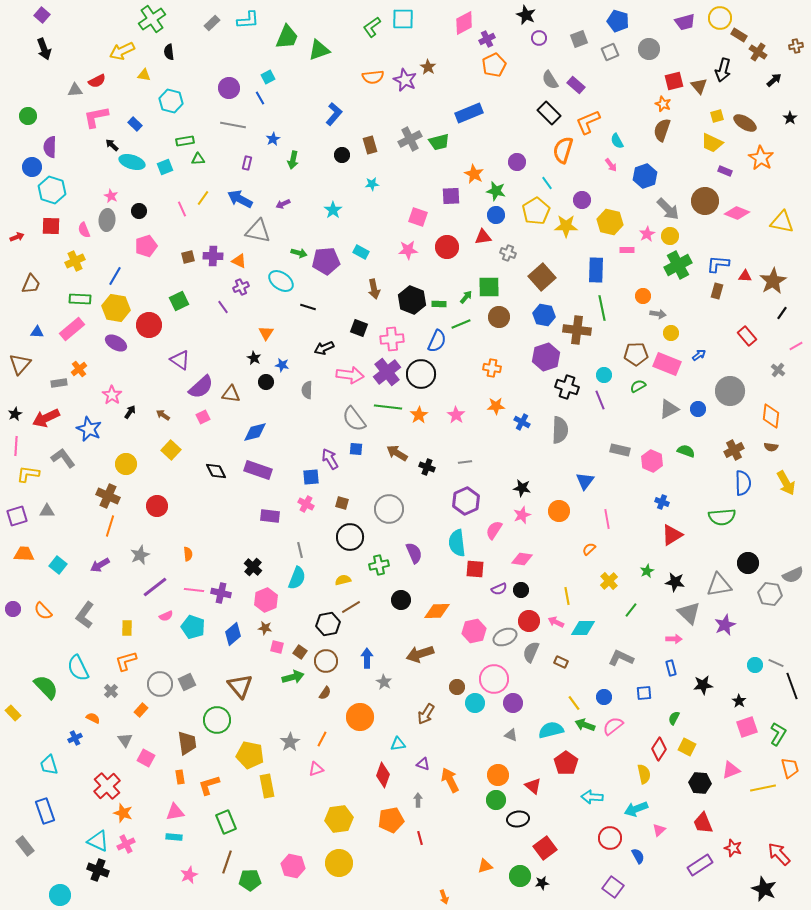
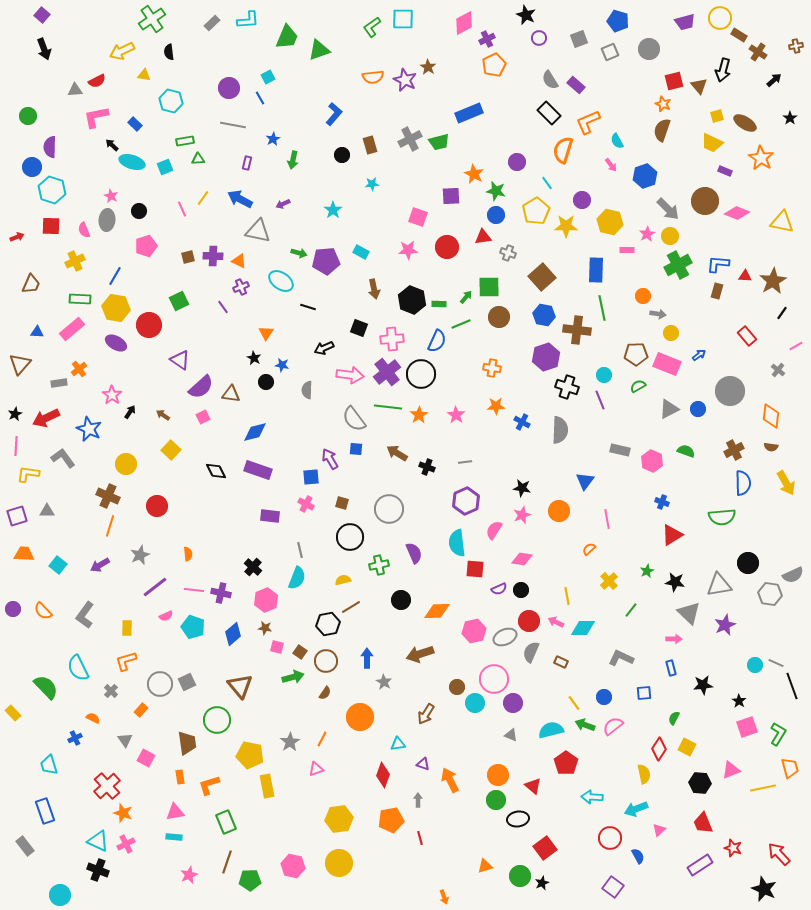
black star at (542, 883): rotated 16 degrees counterclockwise
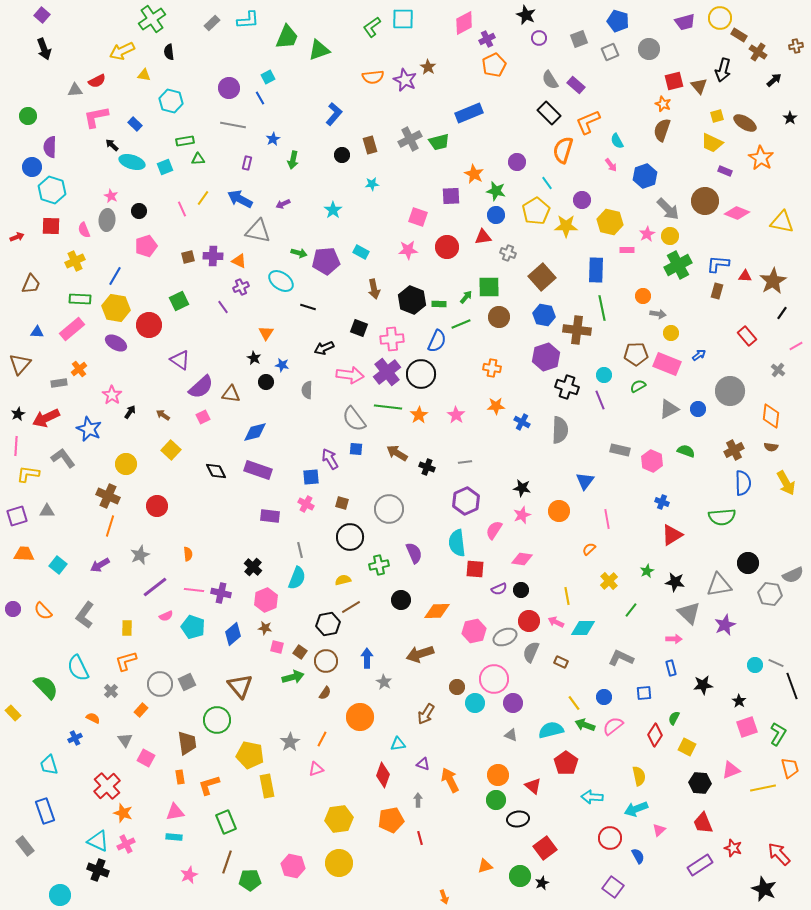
black star at (15, 414): moved 3 px right
red diamond at (659, 749): moved 4 px left, 14 px up
yellow semicircle at (644, 774): moved 5 px left, 2 px down
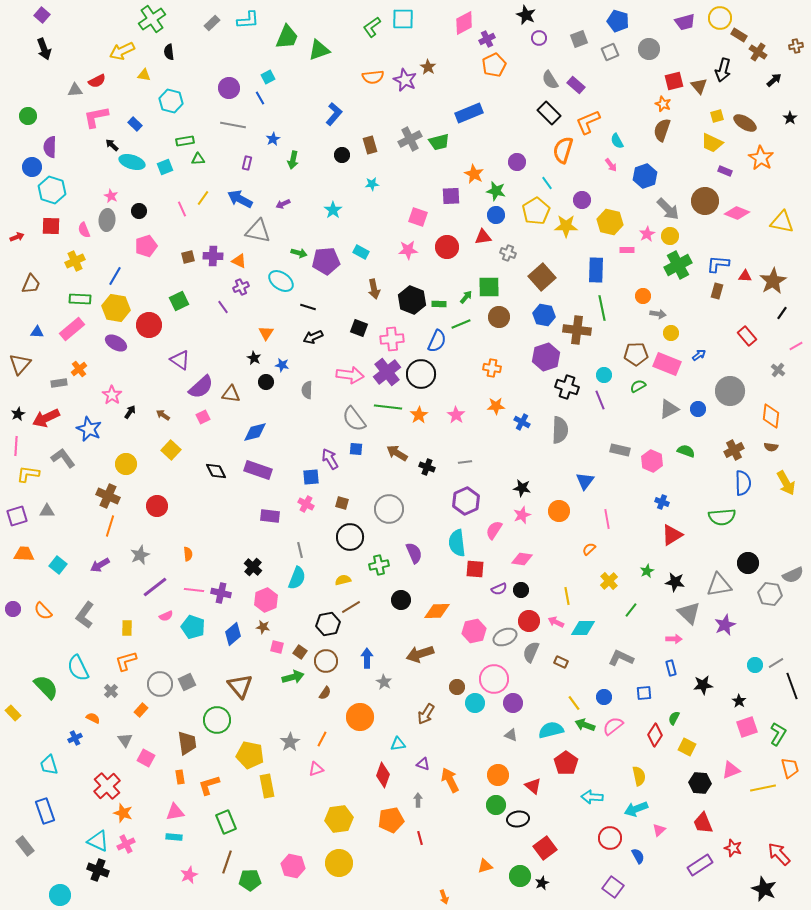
black arrow at (324, 348): moved 11 px left, 11 px up
brown star at (265, 628): moved 2 px left, 1 px up
gray line at (776, 663): rotated 56 degrees counterclockwise
green circle at (496, 800): moved 5 px down
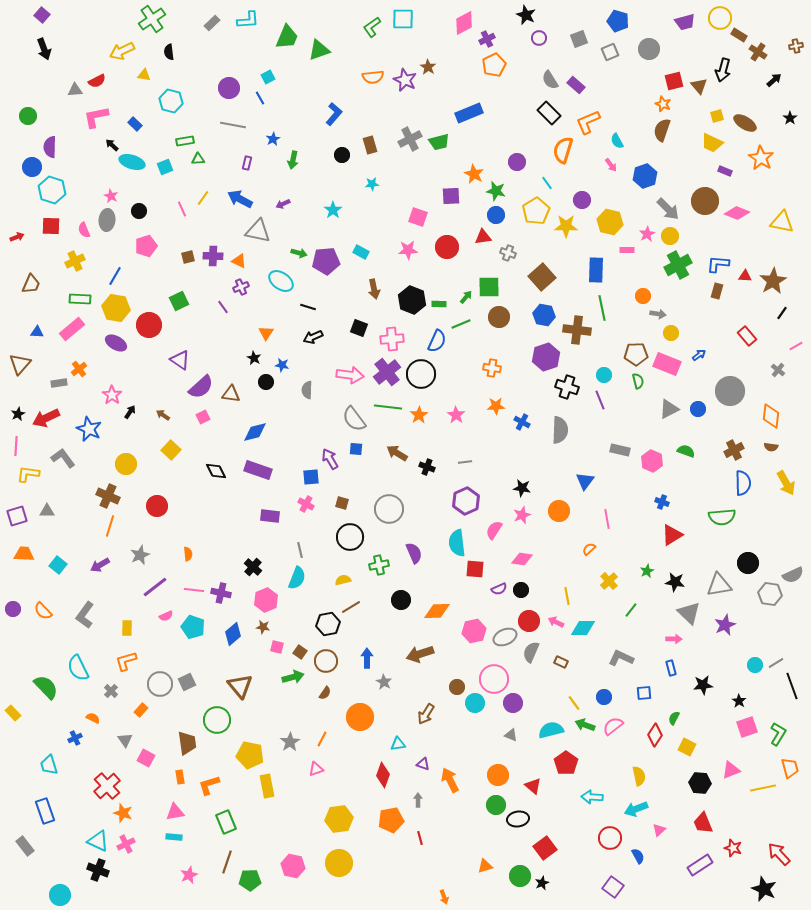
green semicircle at (638, 386): moved 5 px up; rotated 105 degrees clockwise
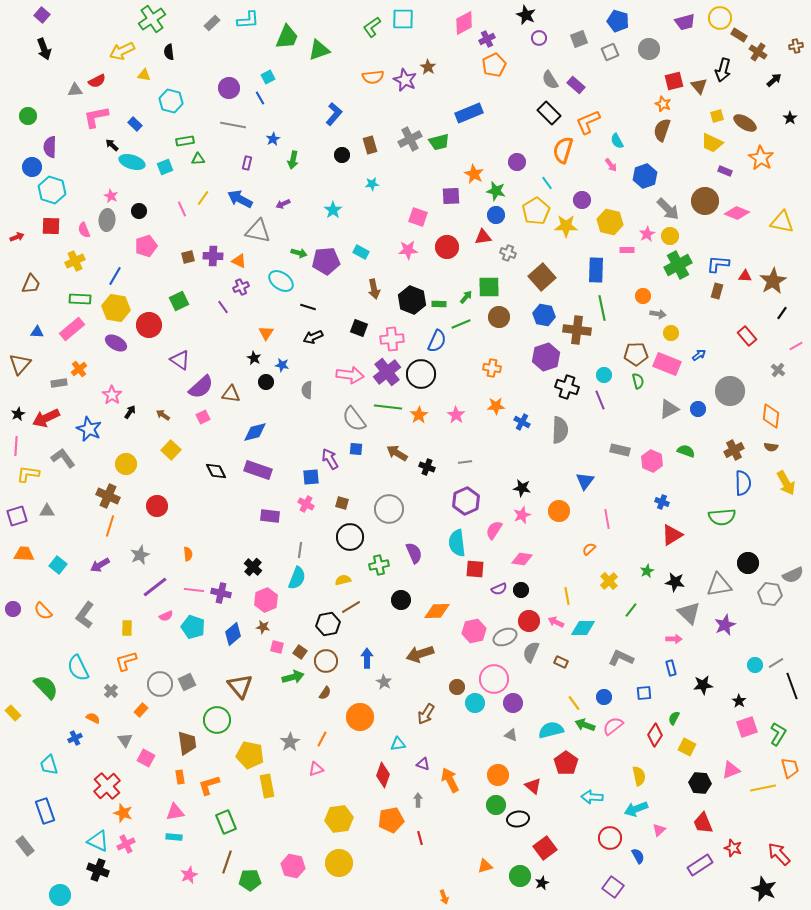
gray line at (300, 550): rotated 21 degrees clockwise
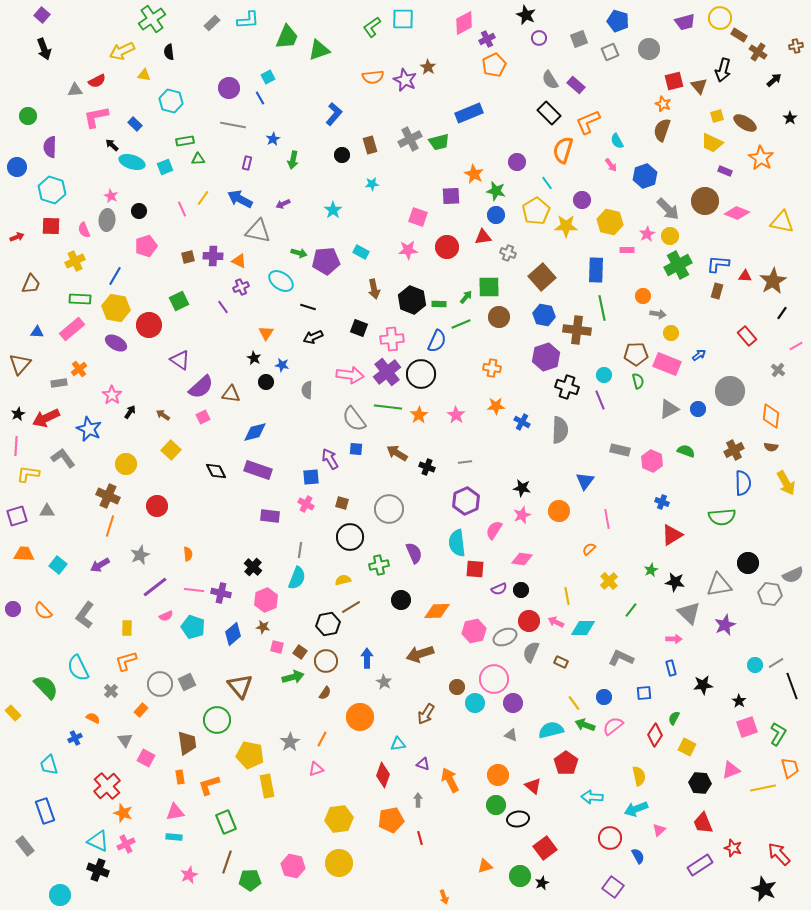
blue circle at (32, 167): moved 15 px left
green star at (647, 571): moved 4 px right, 1 px up
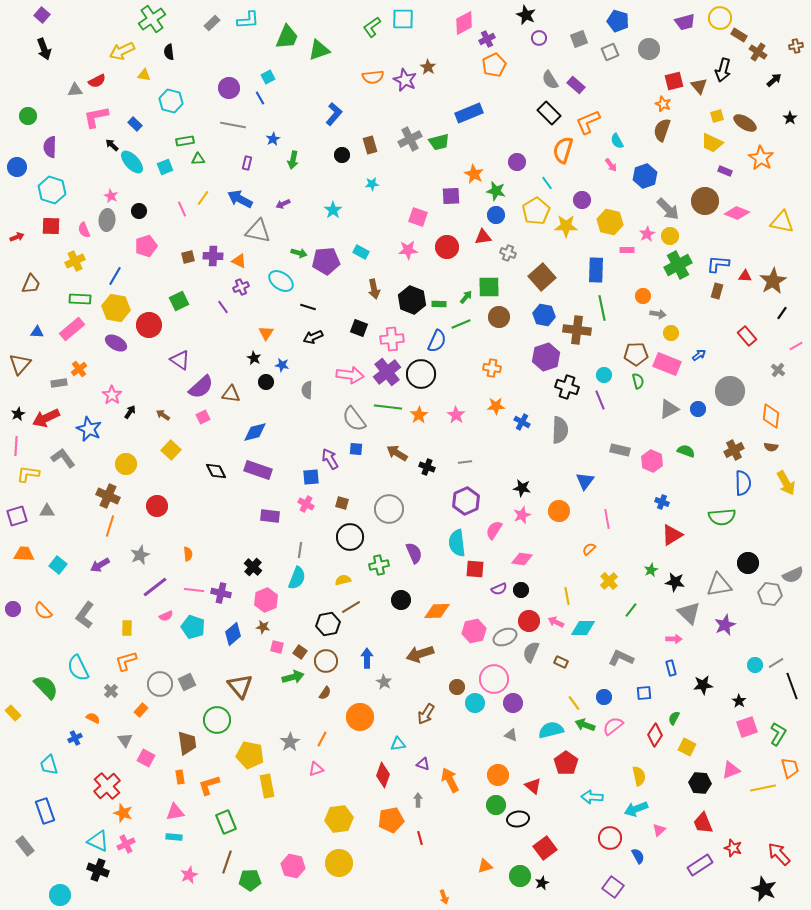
cyan ellipse at (132, 162): rotated 30 degrees clockwise
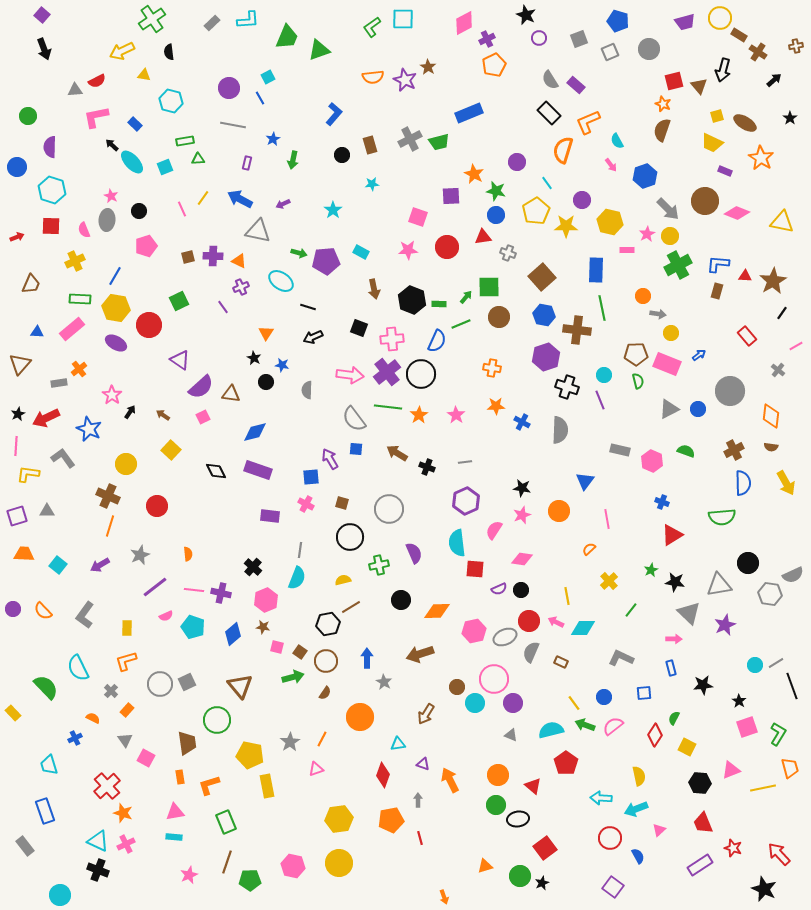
orange rectangle at (141, 710): moved 14 px left
cyan arrow at (592, 797): moved 9 px right, 1 px down
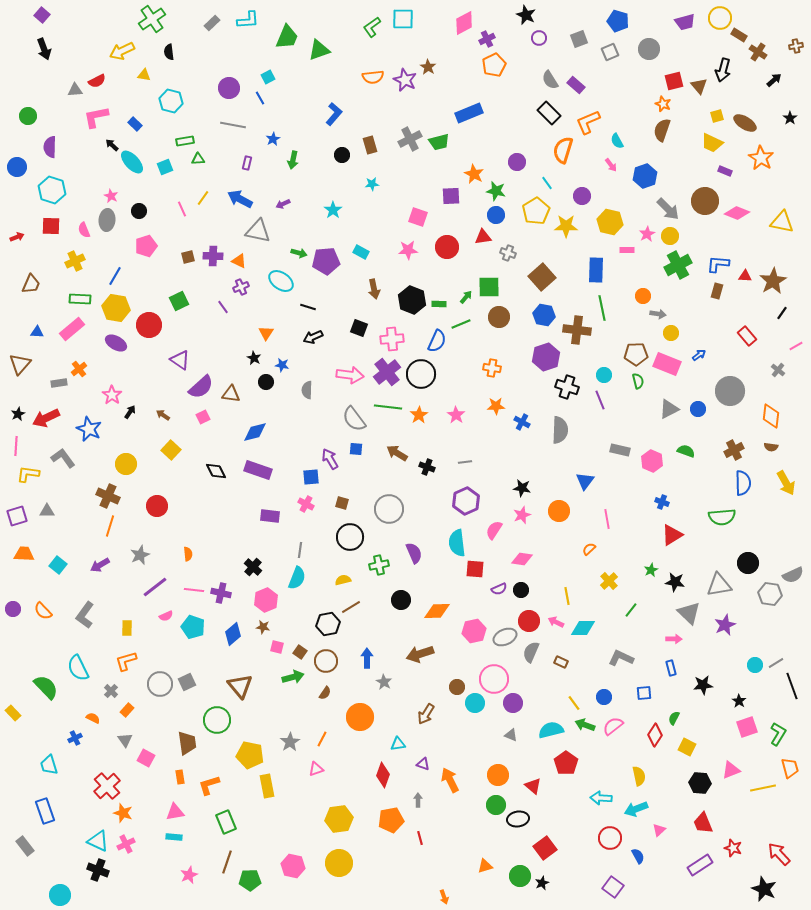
purple circle at (582, 200): moved 4 px up
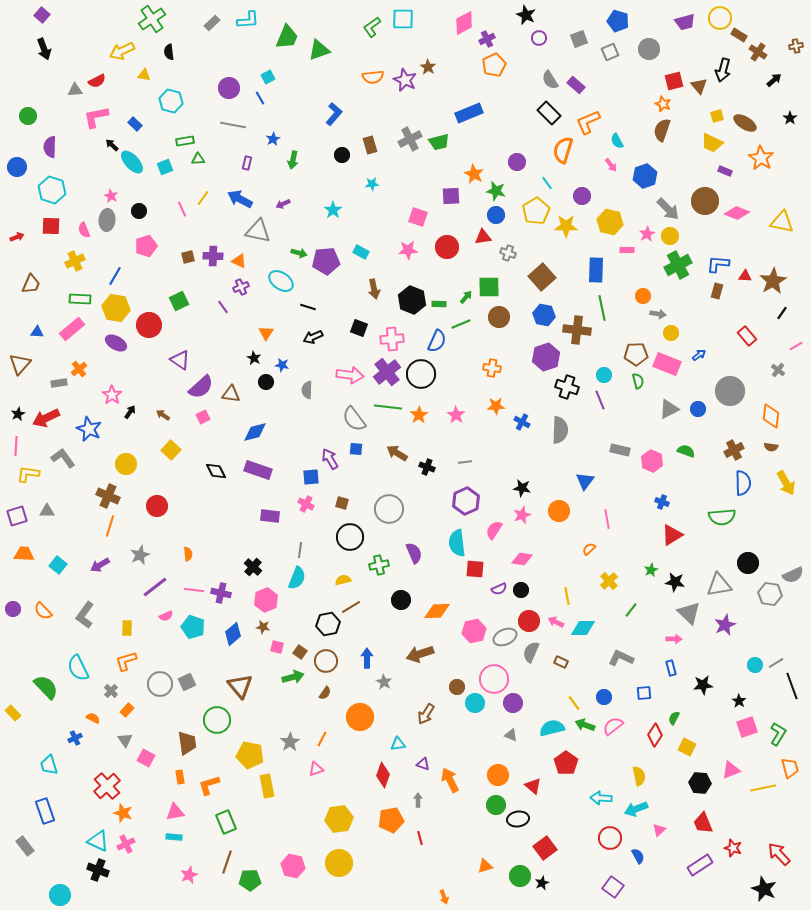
cyan semicircle at (551, 730): moved 1 px right, 2 px up
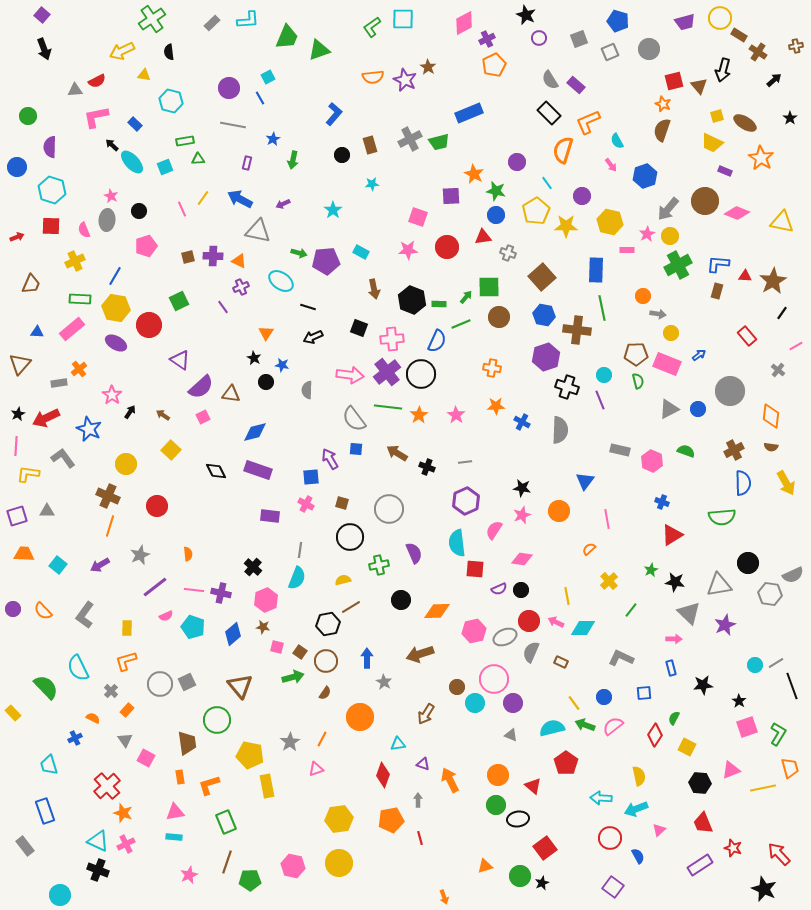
gray arrow at (668, 209): rotated 85 degrees clockwise
